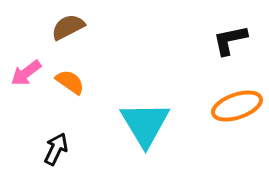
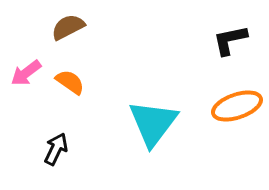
cyan triangle: moved 8 px right, 1 px up; rotated 8 degrees clockwise
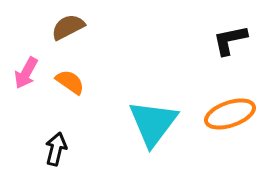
pink arrow: rotated 24 degrees counterclockwise
orange ellipse: moved 7 px left, 8 px down
black arrow: rotated 12 degrees counterclockwise
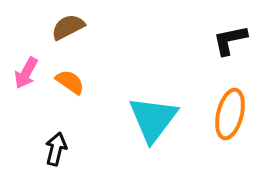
orange ellipse: rotated 57 degrees counterclockwise
cyan triangle: moved 4 px up
